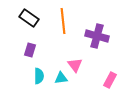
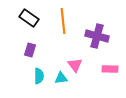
pink rectangle: moved 11 px up; rotated 63 degrees clockwise
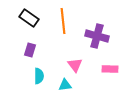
cyan triangle: moved 4 px right, 7 px down
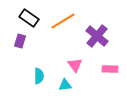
orange line: rotated 65 degrees clockwise
purple cross: rotated 25 degrees clockwise
purple rectangle: moved 10 px left, 9 px up
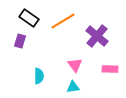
cyan triangle: moved 8 px right, 2 px down
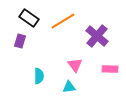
cyan triangle: moved 4 px left
